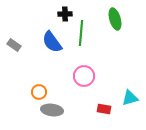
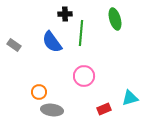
red rectangle: rotated 32 degrees counterclockwise
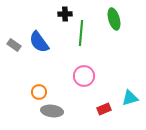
green ellipse: moved 1 px left
blue semicircle: moved 13 px left
gray ellipse: moved 1 px down
